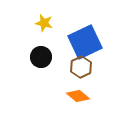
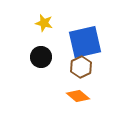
blue square: rotated 12 degrees clockwise
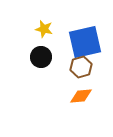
yellow star: moved 6 px down
brown hexagon: rotated 10 degrees clockwise
orange diamond: moved 3 px right; rotated 45 degrees counterclockwise
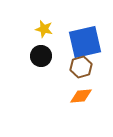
black circle: moved 1 px up
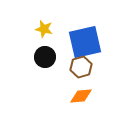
black circle: moved 4 px right, 1 px down
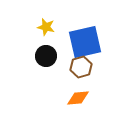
yellow star: moved 2 px right, 2 px up
black circle: moved 1 px right, 1 px up
orange diamond: moved 3 px left, 2 px down
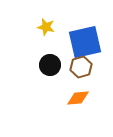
black circle: moved 4 px right, 9 px down
